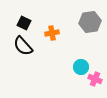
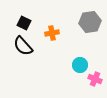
cyan circle: moved 1 px left, 2 px up
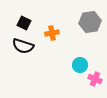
black semicircle: rotated 30 degrees counterclockwise
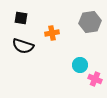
black square: moved 3 px left, 5 px up; rotated 16 degrees counterclockwise
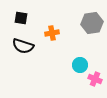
gray hexagon: moved 2 px right, 1 px down
